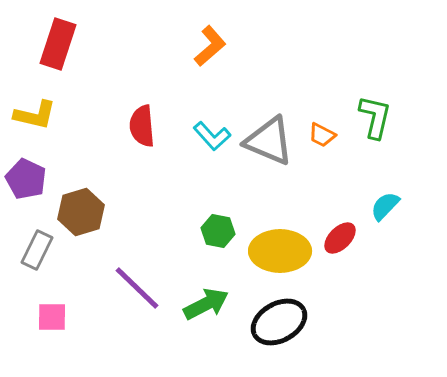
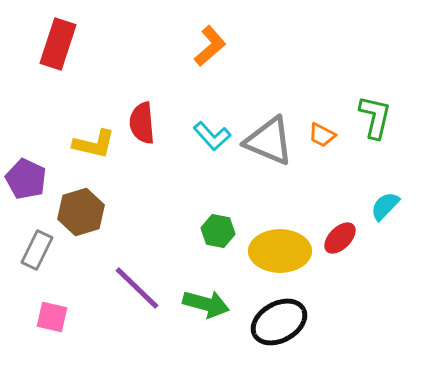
yellow L-shape: moved 59 px right, 29 px down
red semicircle: moved 3 px up
green arrow: rotated 42 degrees clockwise
pink square: rotated 12 degrees clockwise
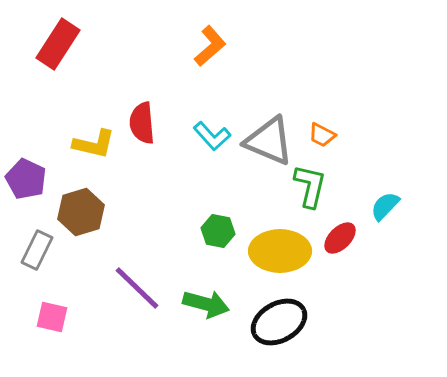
red rectangle: rotated 15 degrees clockwise
green L-shape: moved 65 px left, 69 px down
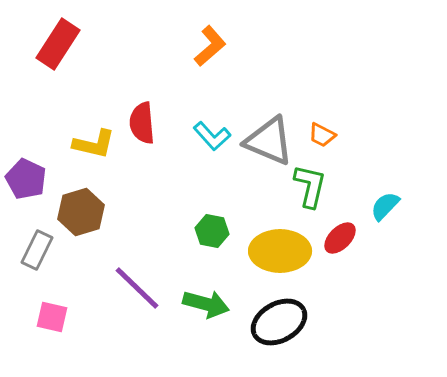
green hexagon: moved 6 px left
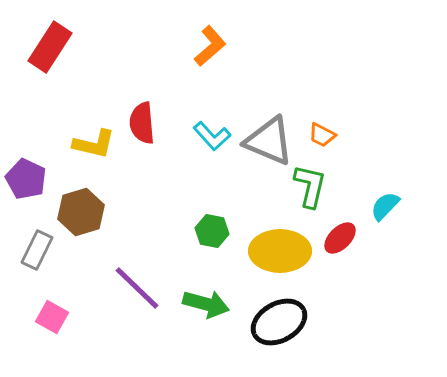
red rectangle: moved 8 px left, 3 px down
pink square: rotated 16 degrees clockwise
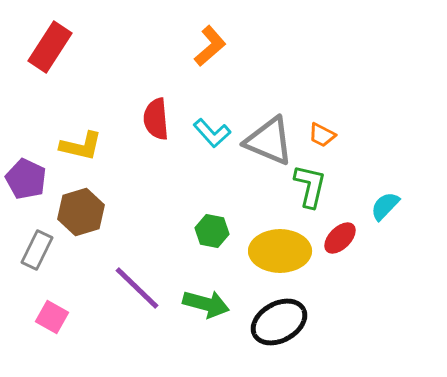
red semicircle: moved 14 px right, 4 px up
cyan L-shape: moved 3 px up
yellow L-shape: moved 13 px left, 2 px down
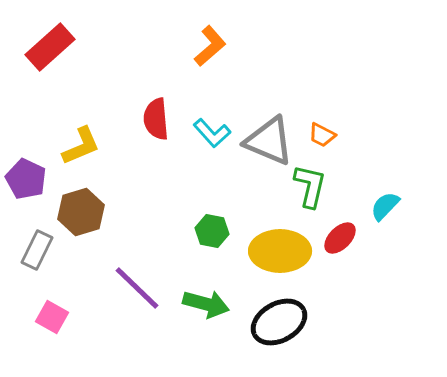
red rectangle: rotated 15 degrees clockwise
yellow L-shape: rotated 36 degrees counterclockwise
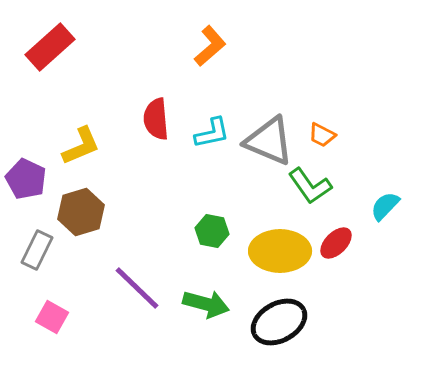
cyan L-shape: rotated 60 degrees counterclockwise
green L-shape: rotated 132 degrees clockwise
red ellipse: moved 4 px left, 5 px down
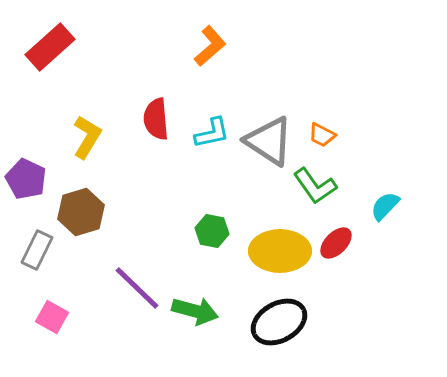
gray triangle: rotated 10 degrees clockwise
yellow L-shape: moved 6 px right, 9 px up; rotated 36 degrees counterclockwise
green L-shape: moved 5 px right
green arrow: moved 11 px left, 7 px down
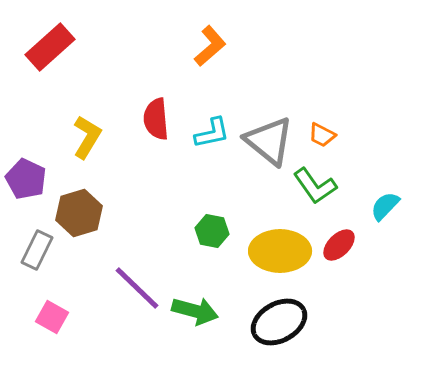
gray triangle: rotated 6 degrees clockwise
brown hexagon: moved 2 px left, 1 px down
red ellipse: moved 3 px right, 2 px down
